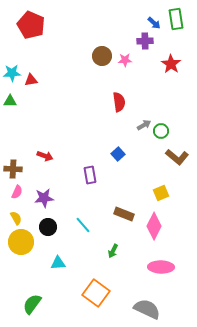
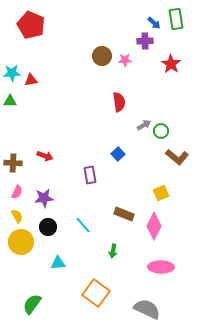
brown cross: moved 6 px up
yellow semicircle: moved 1 px right, 2 px up
green arrow: rotated 16 degrees counterclockwise
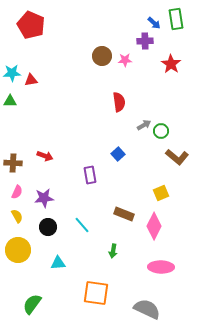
cyan line: moved 1 px left
yellow circle: moved 3 px left, 8 px down
orange square: rotated 28 degrees counterclockwise
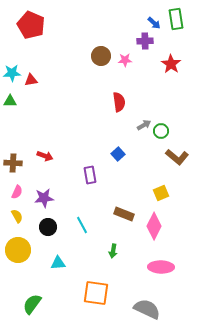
brown circle: moved 1 px left
cyan line: rotated 12 degrees clockwise
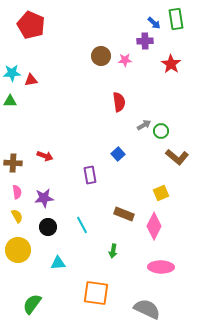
pink semicircle: rotated 32 degrees counterclockwise
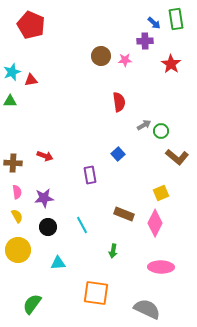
cyan star: moved 1 px up; rotated 18 degrees counterclockwise
pink diamond: moved 1 px right, 3 px up
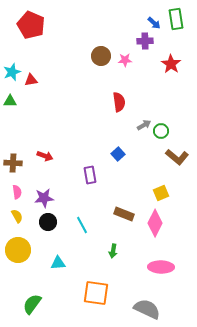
black circle: moved 5 px up
